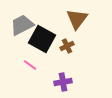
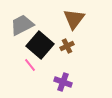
brown triangle: moved 3 px left
black square: moved 2 px left, 6 px down; rotated 12 degrees clockwise
pink line: rotated 16 degrees clockwise
purple cross: rotated 30 degrees clockwise
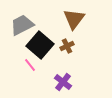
purple cross: rotated 18 degrees clockwise
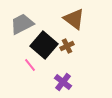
brown triangle: rotated 30 degrees counterclockwise
gray trapezoid: moved 1 px up
black square: moved 4 px right
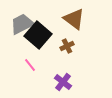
black square: moved 6 px left, 10 px up
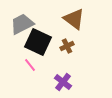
black square: moved 7 px down; rotated 16 degrees counterclockwise
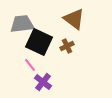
gray trapezoid: rotated 20 degrees clockwise
black square: moved 1 px right
purple cross: moved 20 px left
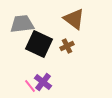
black square: moved 2 px down
pink line: moved 21 px down
